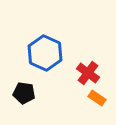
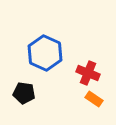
red cross: rotated 15 degrees counterclockwise
orange rectangle: moved 3 px left, 1 px down
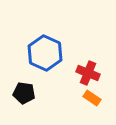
orange rectangle: moved 2 px left, 1 px up
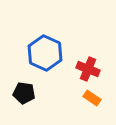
red cross: moved 4 px up
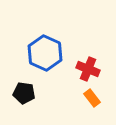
orange rectangle: rotated 18 degrees clockwise
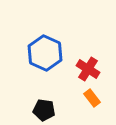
red cross: rotated 10 degrees clockwise
black pentagon: moved 20 px right, 17 px down
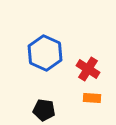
orange rectangle: rotated 48 degrees counterclockwise
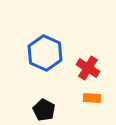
red cross: moved 1 px up
black pentagon: rotated 20 degrees clockwise
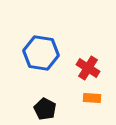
blue hexagon: moved 4 px left; rotated 16 degrees counterclockwise
black pentagon: moved 1 px right, 1 px up
